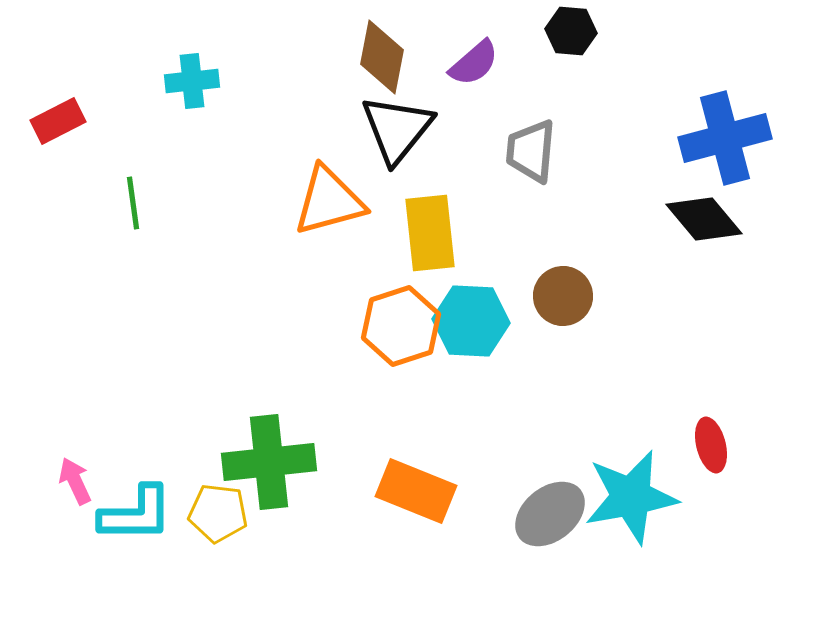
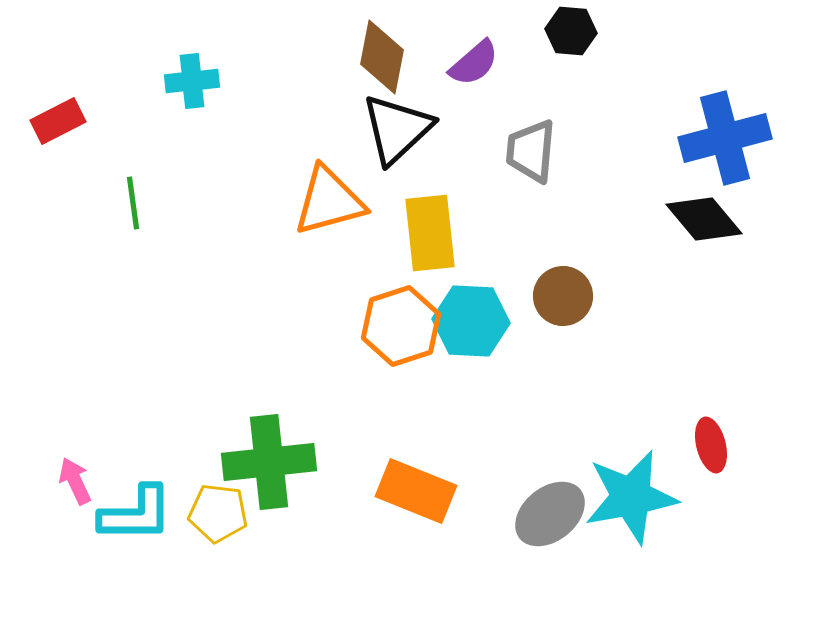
black triangle: rotated 8 degrees clockwise
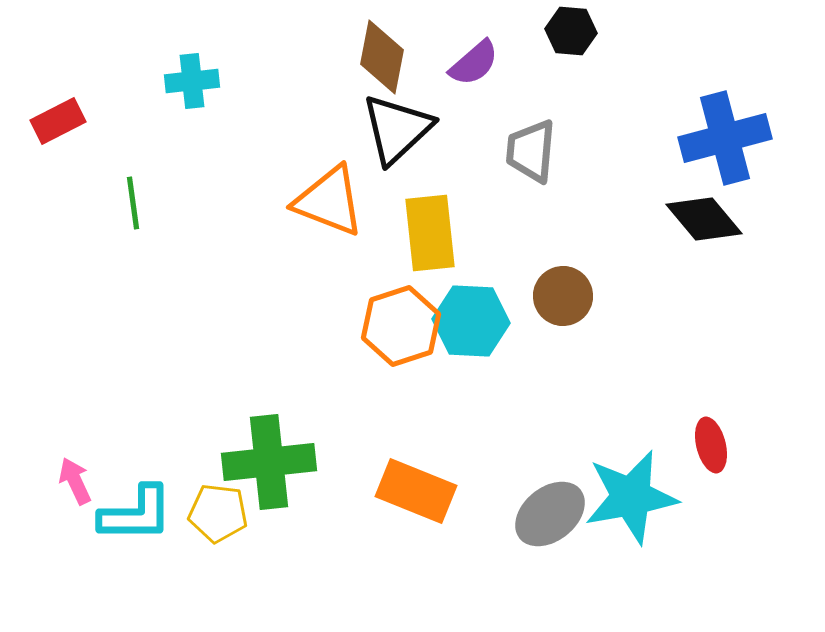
orange triangle: rotated 36 degrees clockwise
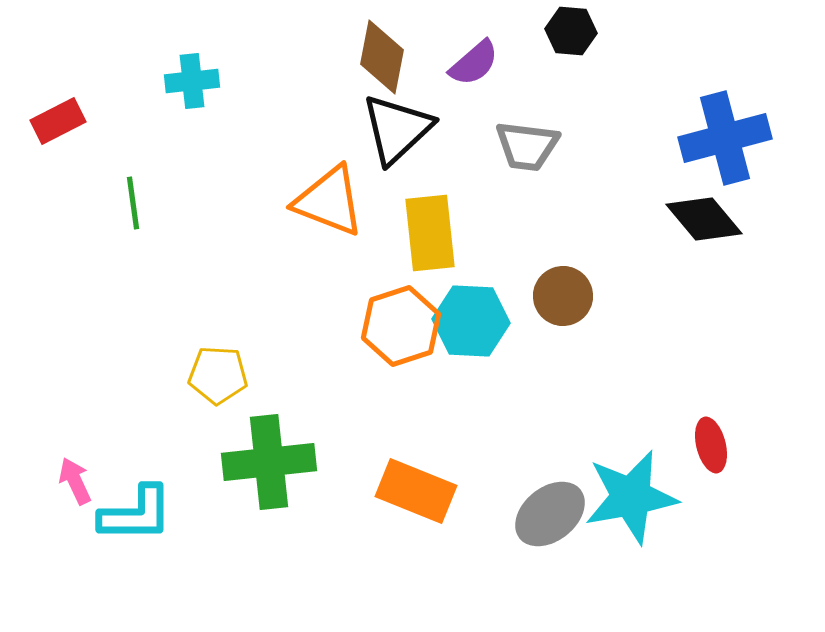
gray trapezoid: moved 4 px left, 5 px up; rotated 88 degrees counterclockwise
yellow pentagon: moved 138 px up; rotated 4 degrees counterclockwise
